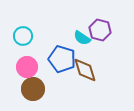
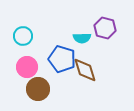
purple hexagon: moved 5 px right, 2 px up
cyan semicircle: rotated 36 degrees counterclockwise
brown circle: moved 5 px right
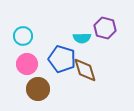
pink circle: moved 3 px up
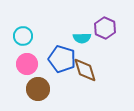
purple hexagon: rotated 10 degrees clockwise
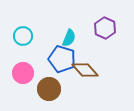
cyan semicircle: moved 13 px left; rotated 66 degrees counterclockwise
pink circle: moved 4 px left, 9 px down
brown diamond: rotated 24 degrees counterclockwise
brown circle: moved 11 px right
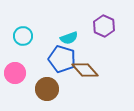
purple hexagon: moved 1 px left, 2 px up
cyan semicircle: rotated 48 degrees clockwise
pink circle: moved 8 px left
brown circle: moved 2 px left
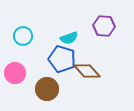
purple hexagon: rotated 20 degrees counterclockwise
brown diamond: moved 2 px right, 1 px down
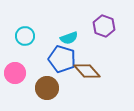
purple hexagon: rotated 15 degrees clockwise
cyan circle: moved 2 px right
brown circle: moved 1 px up
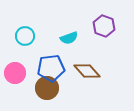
blue pentagon: moved 11 px left, 9 px down; rotated 24 degrees counterclockwise
